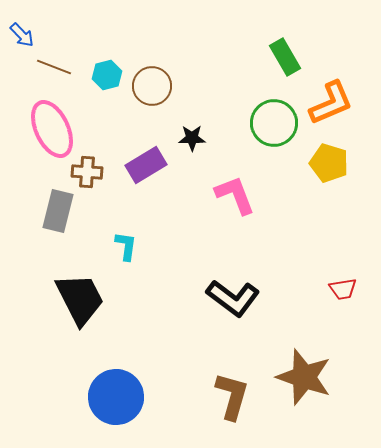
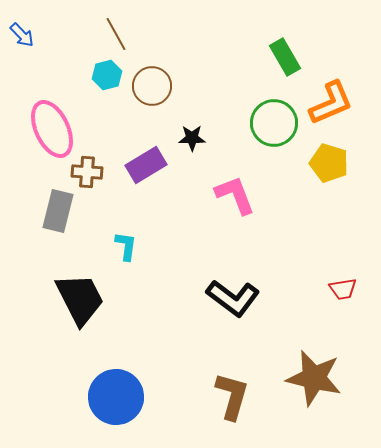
brown line: moved 62 px right, 33 px up; rotated 40 degrees clockwise
brown star: moved 10 px right, 1 px down; rotated 6 degrees counterclockwise
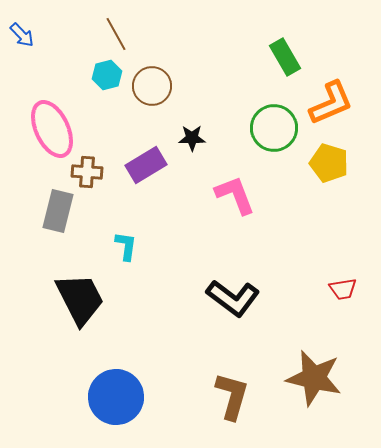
green circle: moved 5 px down
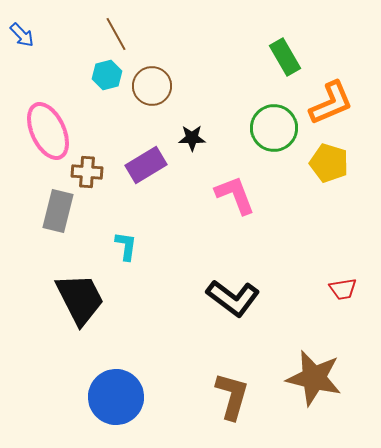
pink ellipse: moved 4 px left, 2 px down
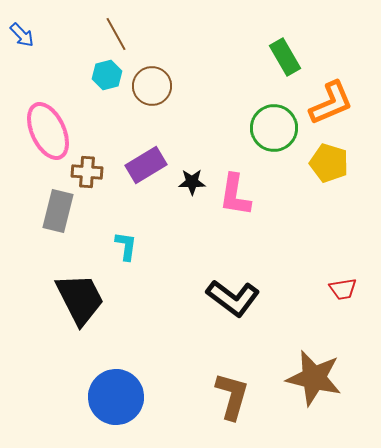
black star: moved 44 px down
pink L-shape: rotated 150 degrees counterclockwise
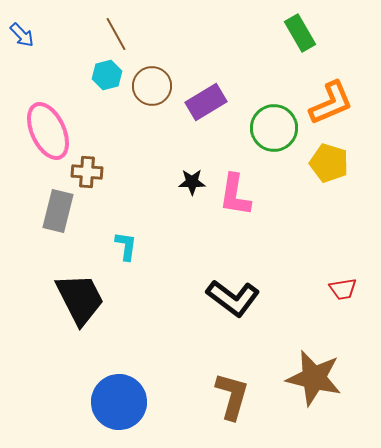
green rectangle: moved 15 px right, 24 px up
purple rectangle: moved 60 px right, 63 px up
blue circle: moved 3 px right, 5 px down
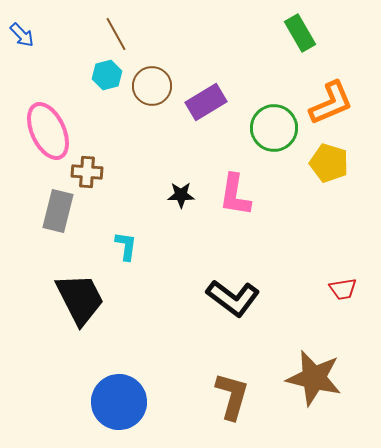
black star: moved 11 px left, 13 px down
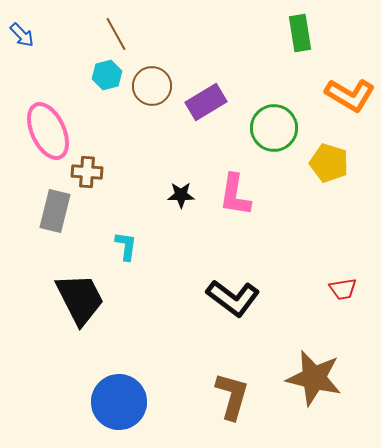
green rectangle: rotated 21 degrees clockwise
orange L-shape: moved 19 px right, 8 px up; rotated 54 degrees clockwise
gray rectangle: moved 3 px left
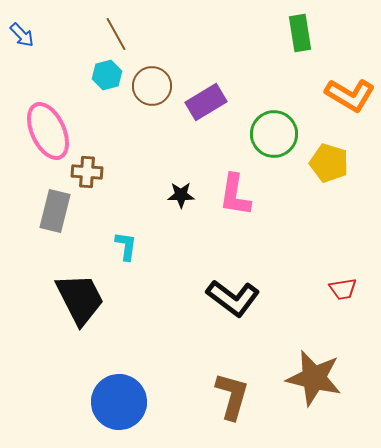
green circle: moved 6 px down
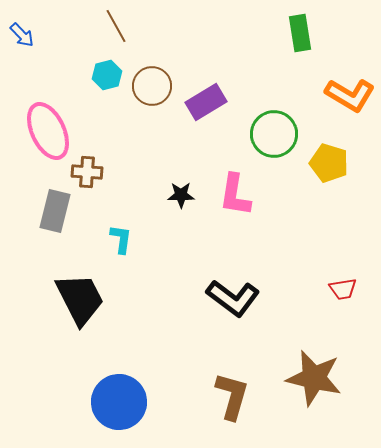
brown line: moved 8 px up
cyan L-shape: moved 5 px left, 7 px up
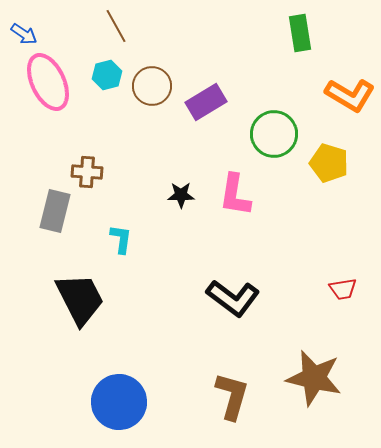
blue arrow: moved 2 px right, 1 px up; rotated 12 degrees counterclockwise
pink ellipse: moved 49 px up
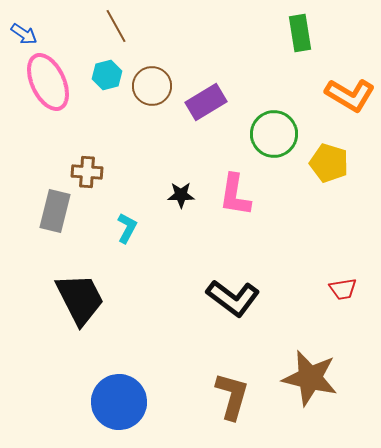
cyan L-shape: moved 6 px right, 11 px up; rotated 20 degrees clockwise
brown star: moved 4 px left
